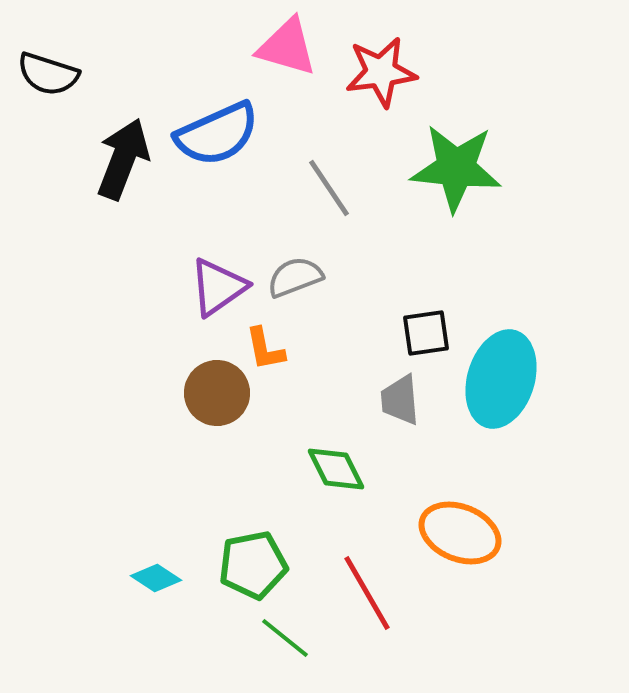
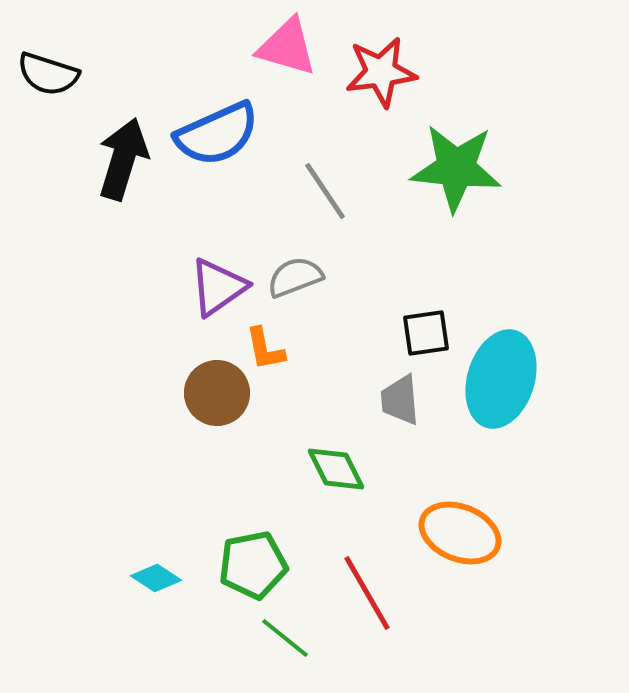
black arrow: rotated 4 degrees counterclockwise
gray line: moved 4 px left, 3 px down
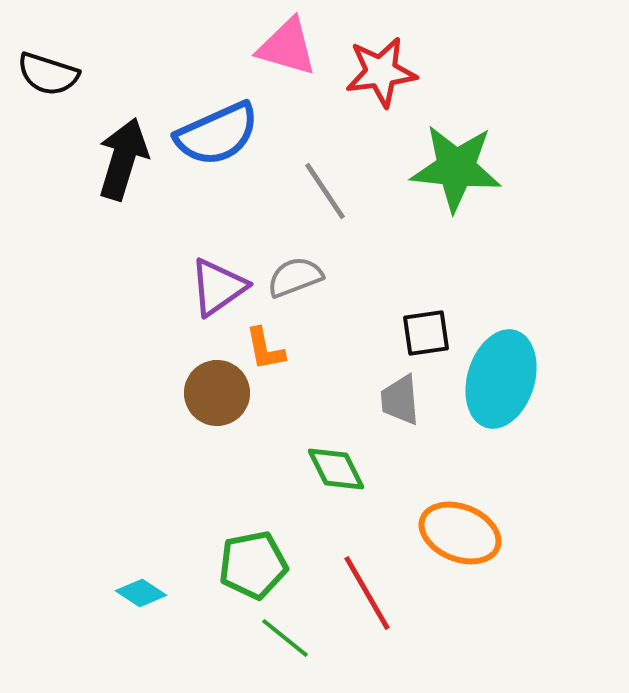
cyan diamond: moved 15 px left, 15 px down
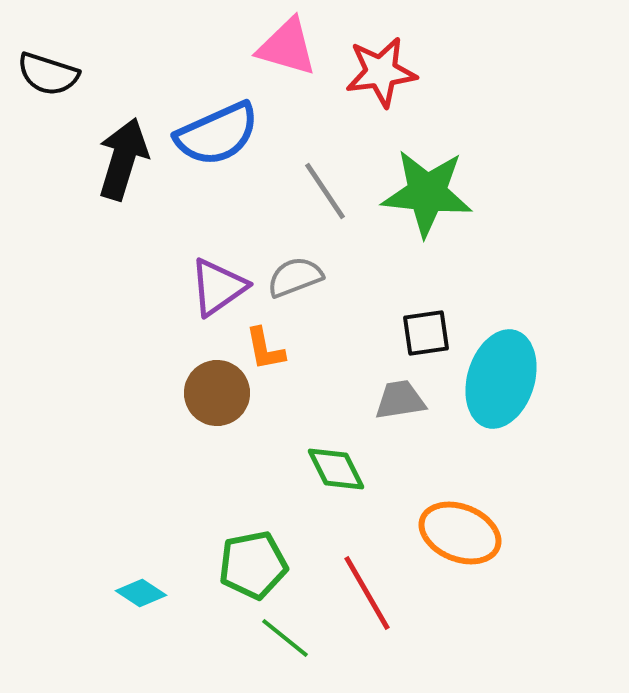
green star: moved 29 px left, 25 px down
gray trapezoid: rotated 86 degrees clockwise
